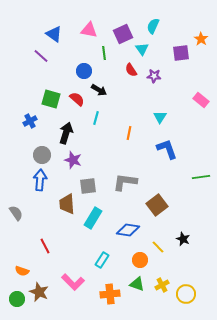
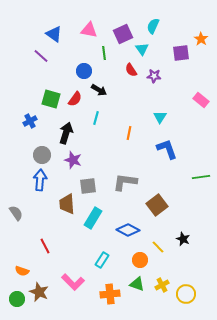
red semicircle at (77, 99): moved 2 px left; rotated 84 degrees clockwise
blue diamond at (128, 230): rotated 20 degrees clockwise
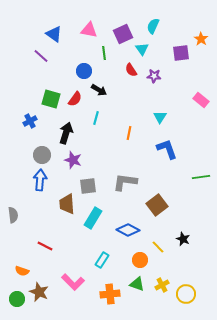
gray semicircle at (16, 213): moved 3 px left, 2 px down; rotated 28 degrees clockwise
red line at (45, 246): rotated 35 degrees counterclockwise
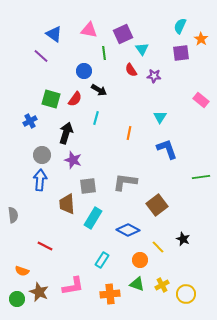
cyan semicircle at (153, 26): moved 27 px right
pink L-shape at (73, 282): moved 4 px down; rotated 55 degrees counterclockwise
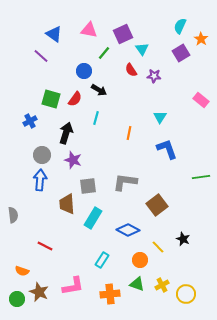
green line at (104, 53): rotated 48 degrees clockwise
purple square at (181, 53): rotated 24 degrees counterclockwise
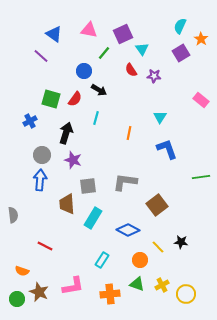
black star at (183, 239): moved 2 px left, 3 px down; rotated 16 degrees counterclockwise
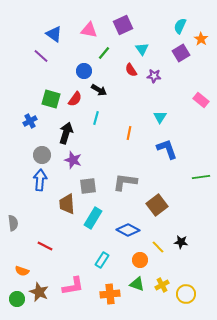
purple square at (123, 34): moved 9 px up
gray semicircle at (13, 215): moved 8 px down
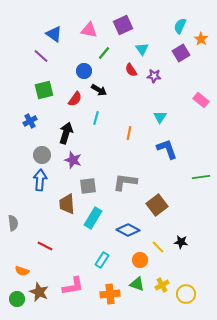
green square at (51, 99): moved 7 px left, 9 px up; rotated 30 degrees counterclockwise
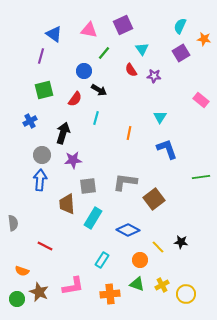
orange star at (201, 39): moved 3 px right; rotated 24 degrees counterclockwise
purple line at (41, 56): rotated 63 degrees clockwise
black arrow at (66, 133): moved 3 px left
purple star at (73, 160): rotated 24 degrees counterclockwise
brown square at (157, 205): moved 3 px left, 6 px up
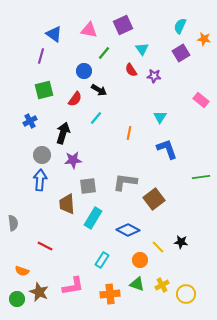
cyan line at (96, 118): rotated 24 degrees clockwise
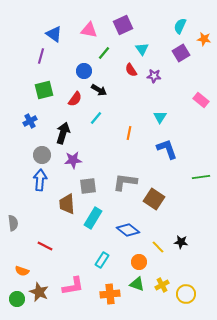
brown square at (154, 199): rotated 20 degrees counterclockwise
blue diamond at (128, 230): rotated 10 degrees clockwise
orange circle at (140, 260): moved 1 px left, 2 px down
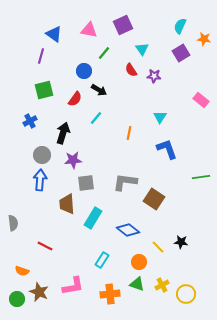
gray square at (88, 186): moved 2 px left, 3 px up
